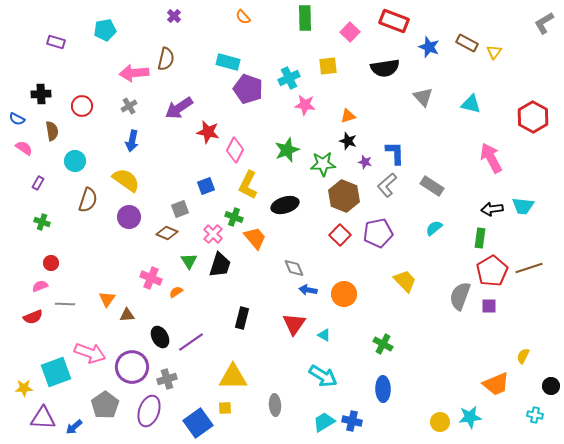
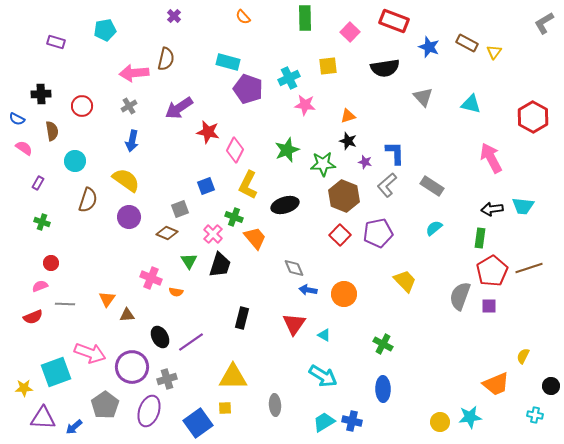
orange semicircle at (176, 292): rotated 136 degrees counterclockwise
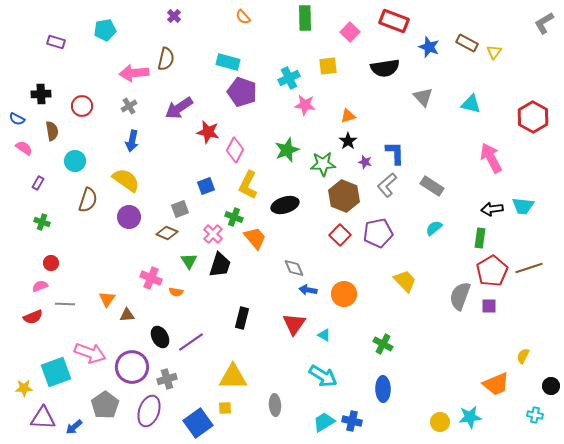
purple pentagon at (248, 89): moved 6 px left, 3 px down
black star at (348, 141): rotated 18 degrees clockwise
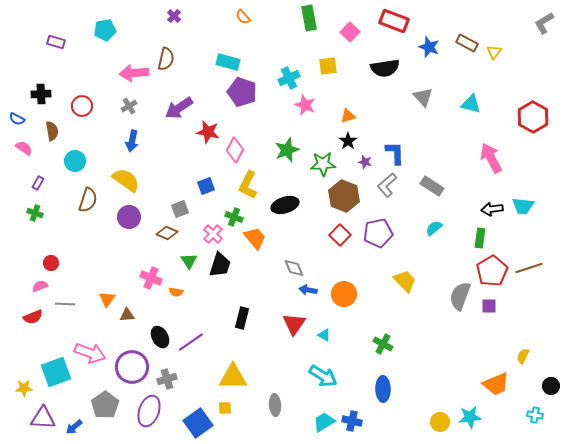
green rectangle at (305, 18): moved 4 px right; rotated 10 degrees counterclockwise
pink star at (305, 105): rotated 15 degrees clockwise
green cross at (42, 222): moved 7 px left, 9 px up
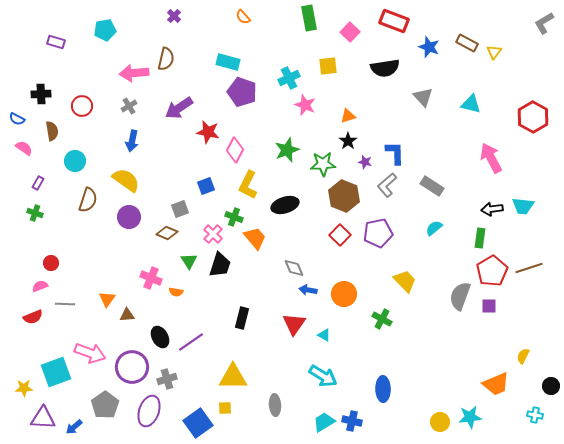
green cross at (383, 344): moved 1 px left, 25 px up
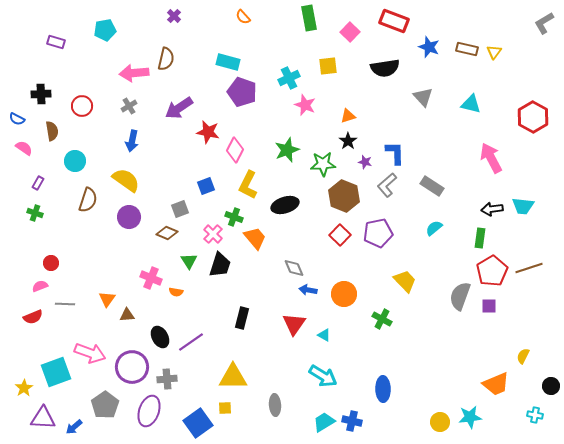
brown rectangle at (467, 43): moved 6 px down; rotated 15 degrees counterclockwise
gray cross at (167, 379): rotated 12 degrees clockwise
yellow star at (24, 388): rotated 30 degrees counterclockwise
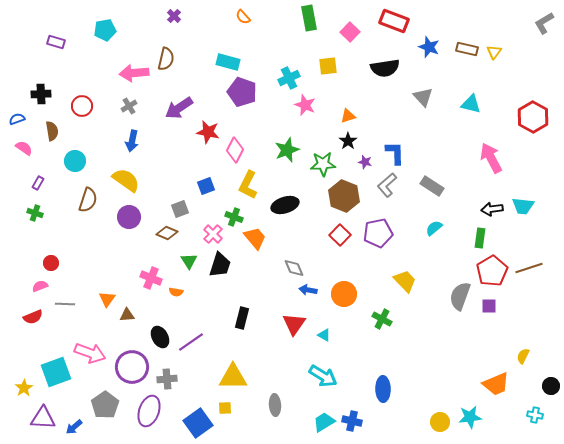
blue semicircle at (17, 119): rotated 133 degrees clockwise
